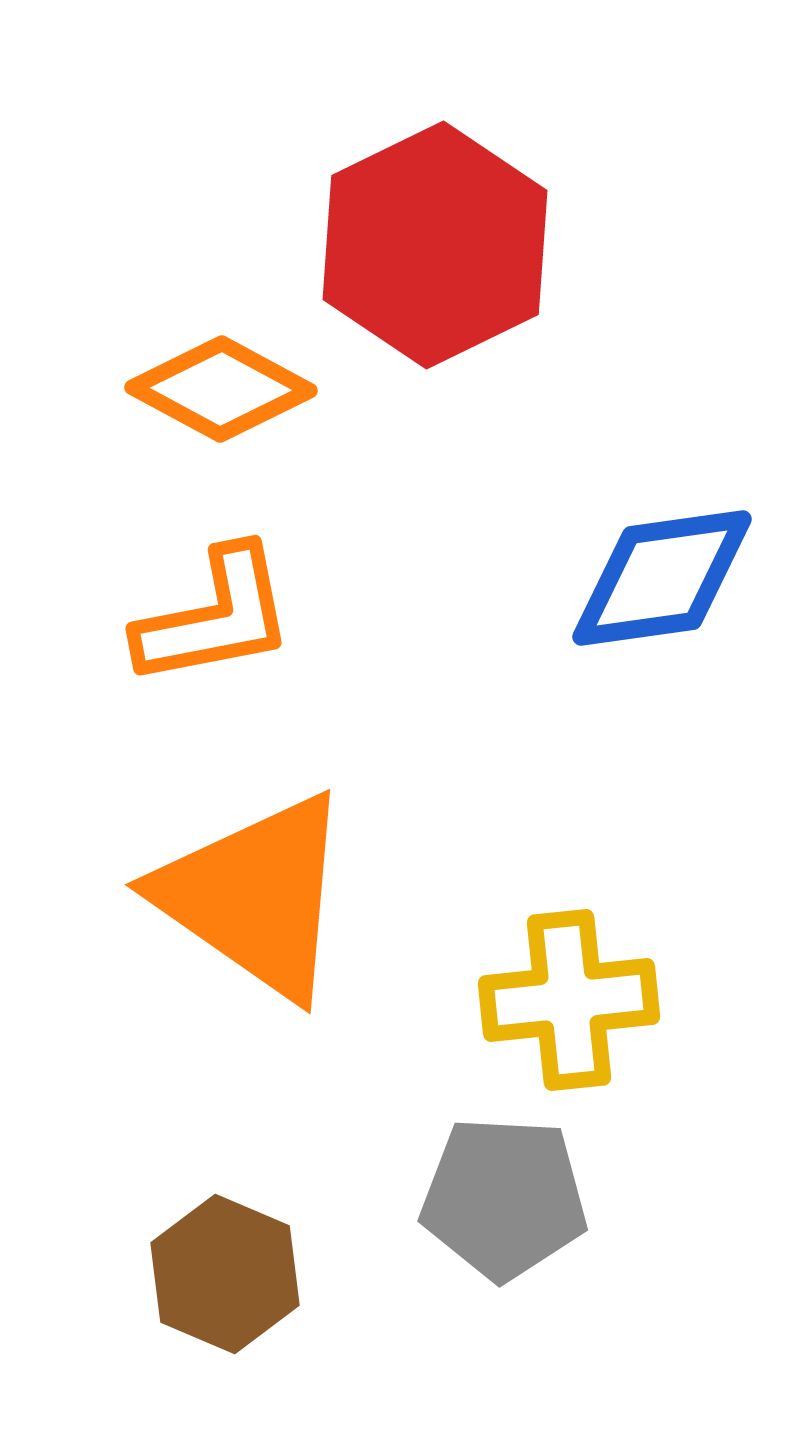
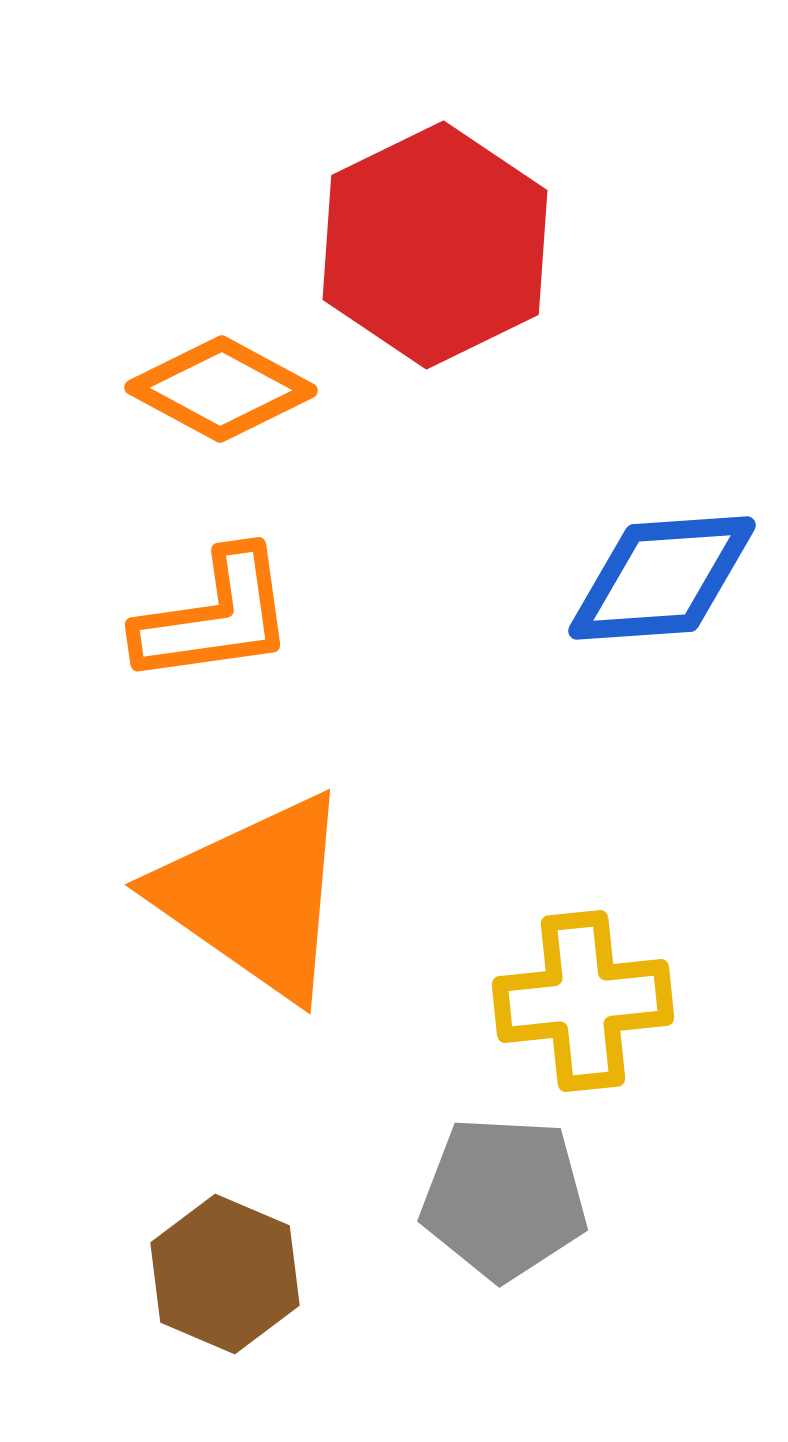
blue diamond: rotated 4 degrees clockwise
orange L-shape: rotated 3 degrees clockwise
yellow cross: moved 14 px right, 1 px down
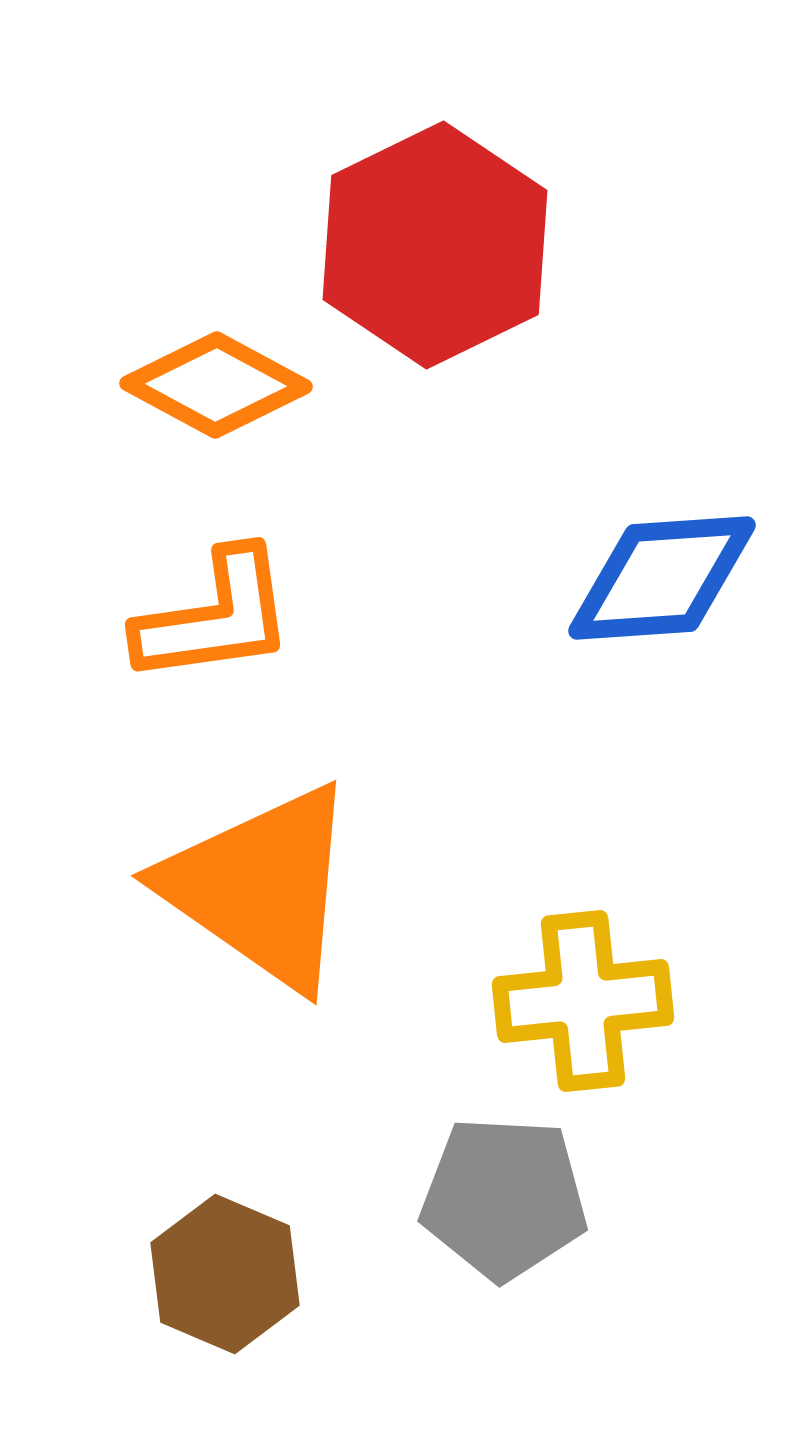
orange diamond: moved 5 px left, 4 px up
orange triangle: moved 6 px right, 9 px up
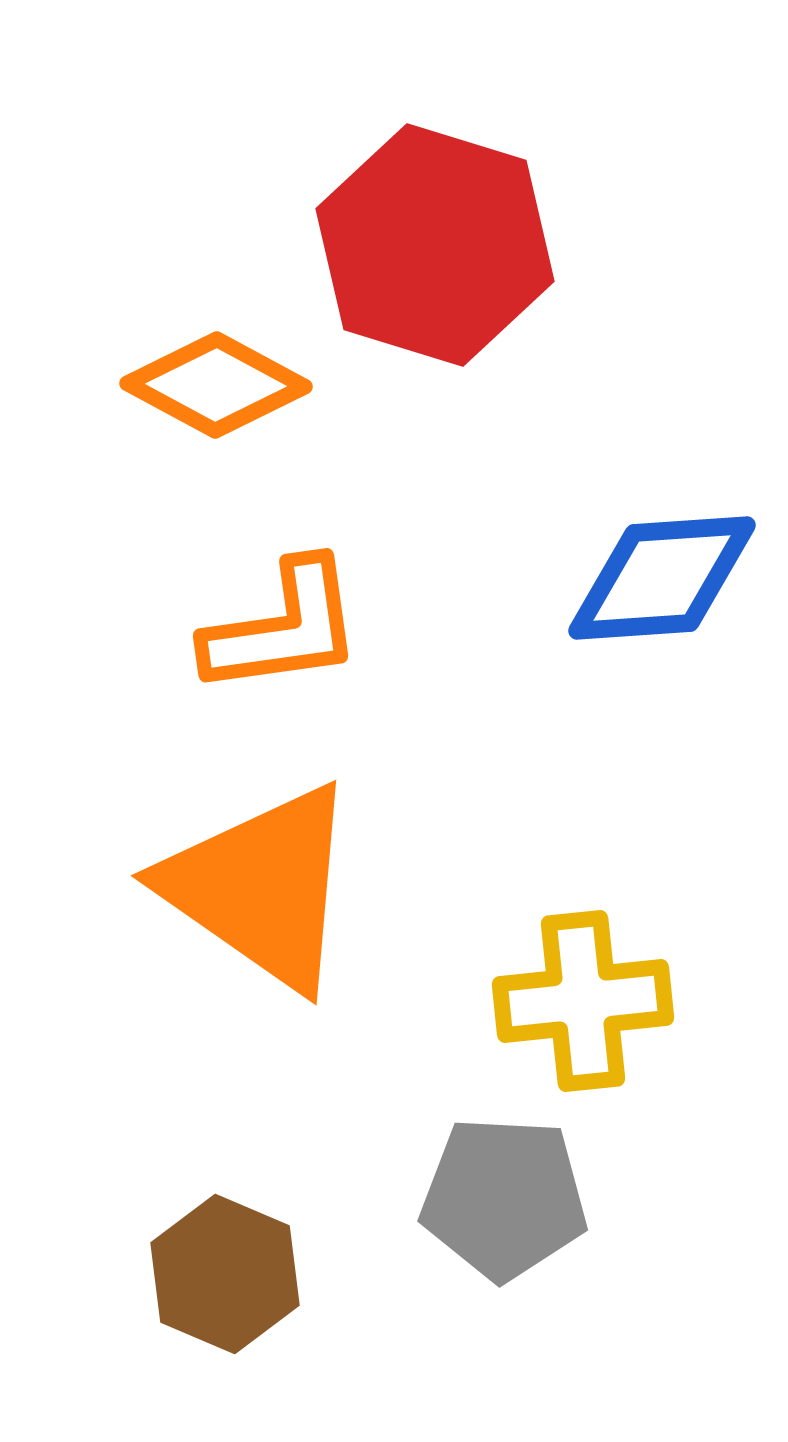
red hexagon: rotated 17 degrees counterclockwise
orange L-shape: moved 68 px right, 11 px down
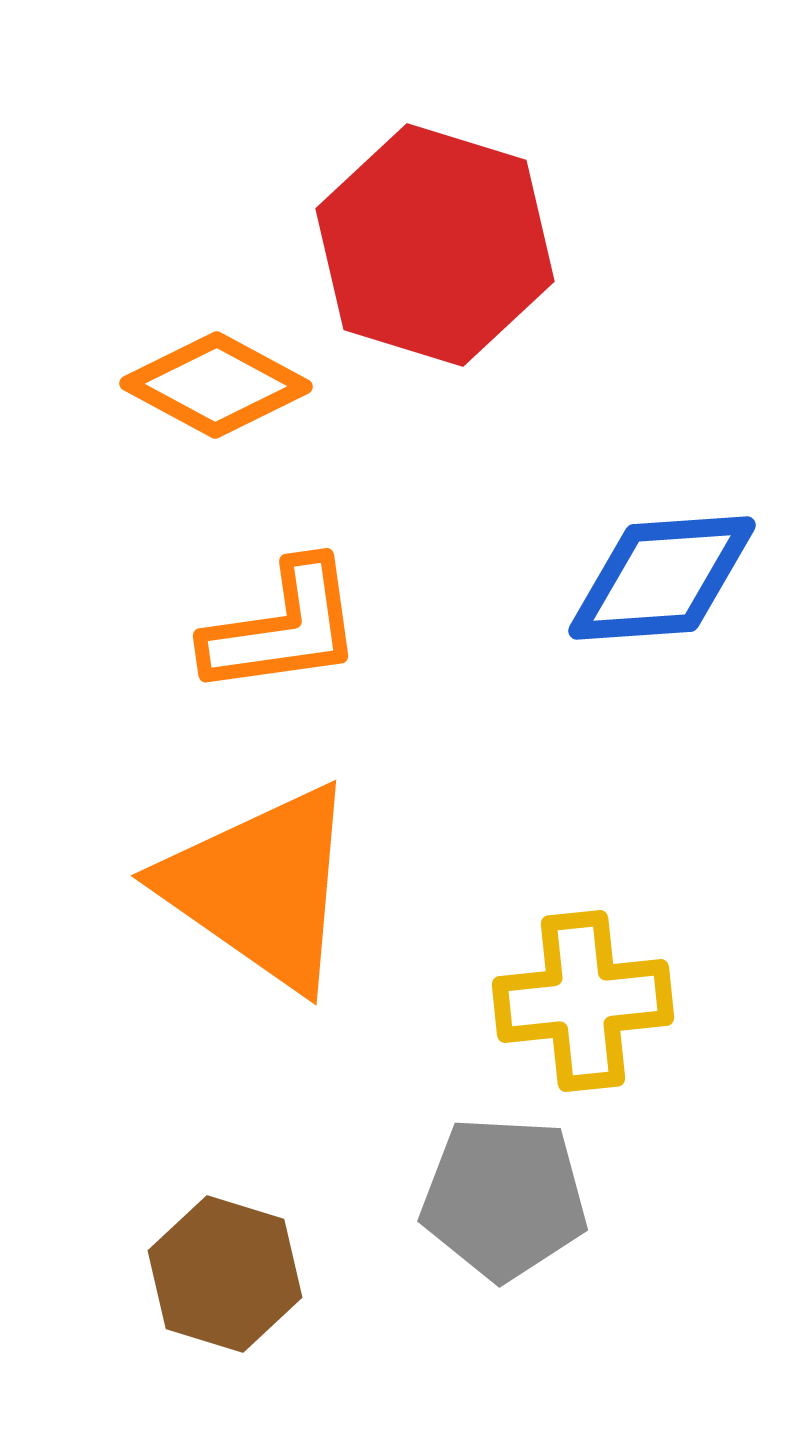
brown hexagon: rotated 6 degrees counterclockwise
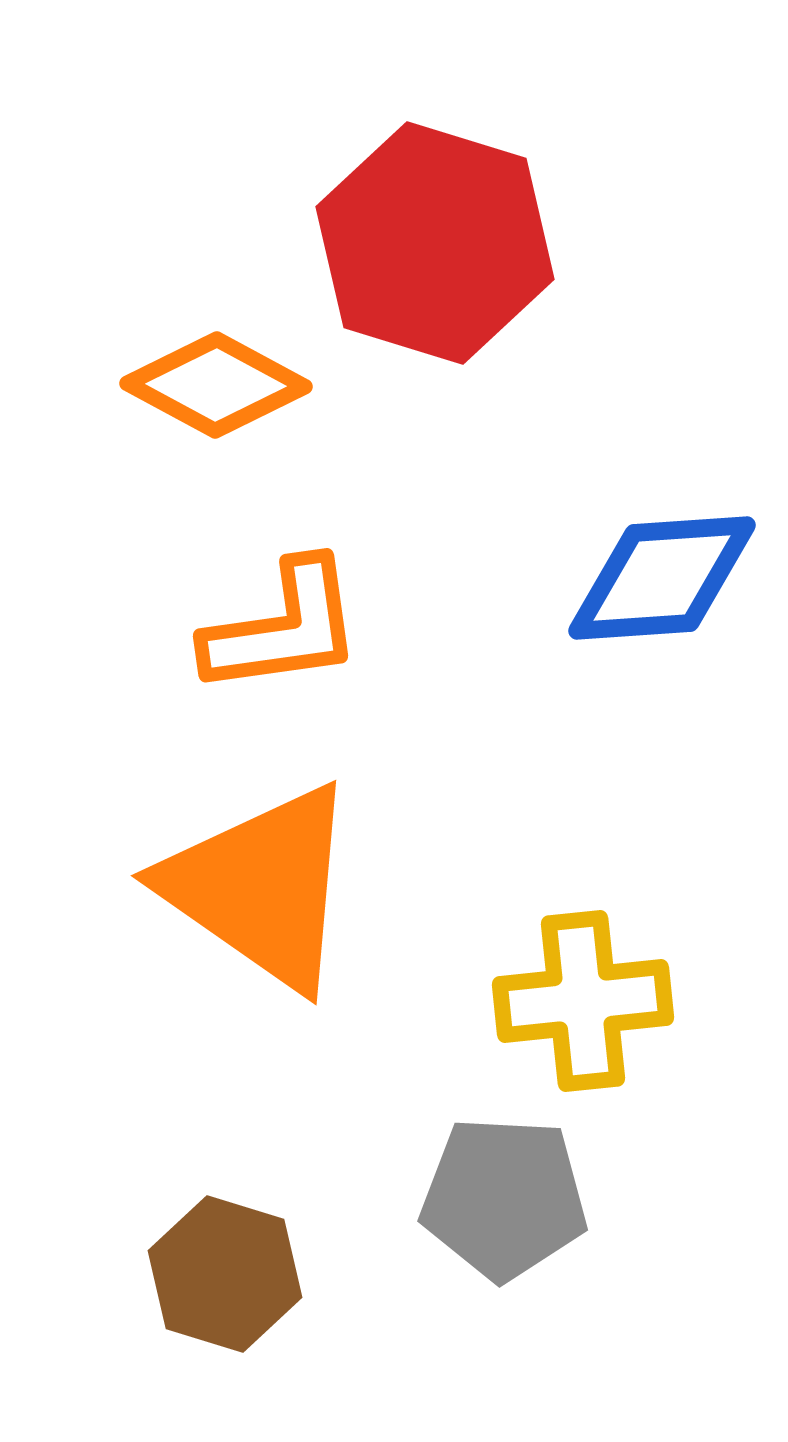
red hexagon: moved 2 px up
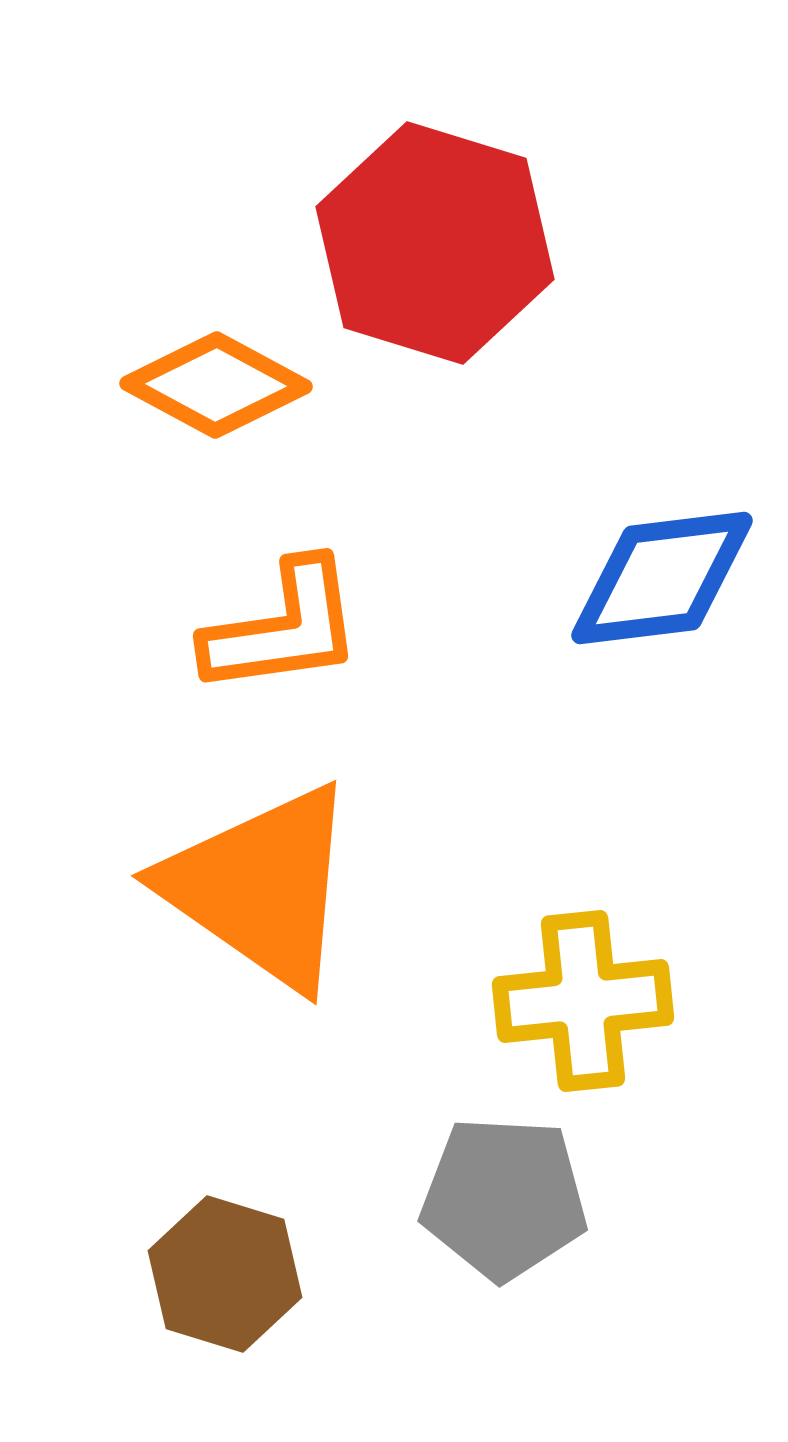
blue diamond: rotated 3 degrees counterclockwise
